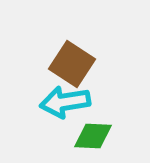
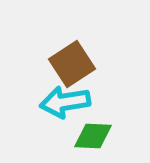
brown square: rotated 24 degrees clockwise
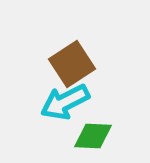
cyan arrow: rotated 18 degrees counterclockwise
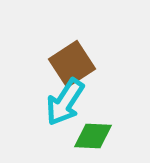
cyan arrow: rotated 30 degrees counterclockwise
